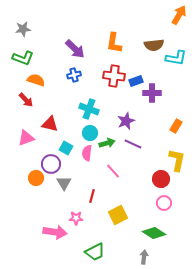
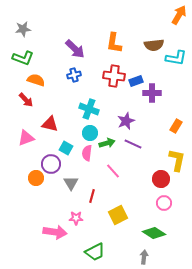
gray triangle: moved 7 px right
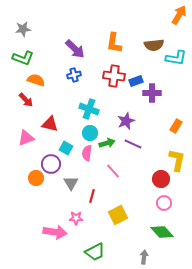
green diamond: moved 8 px right, 1 px up; rotated 15 degrees clockwise
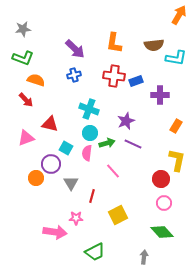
purple cross: moved 8 px right, 2 px down
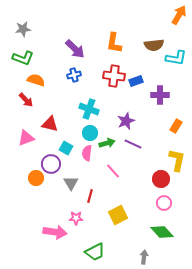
red line: moved 2 px left
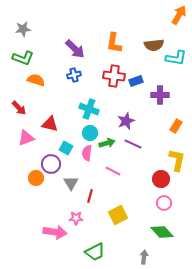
red arrow: moved 7 px left, 8 px down
pink line: rotated 21 degrees counterclockwise
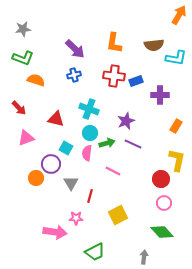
red triangle: moved 6 px right, 5 px up
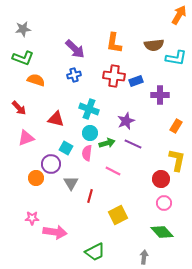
pink star: moved 44 px left
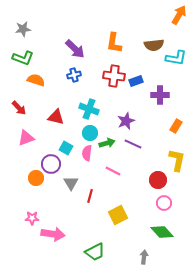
red triangle: moved 2 px up
red circle: moved 3 px left, 1 px down
pink arrow: moved 2 px left, 2 px down
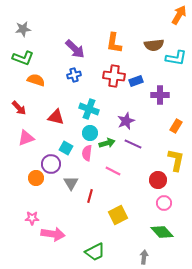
yellow L-shape: moved 1 px left
